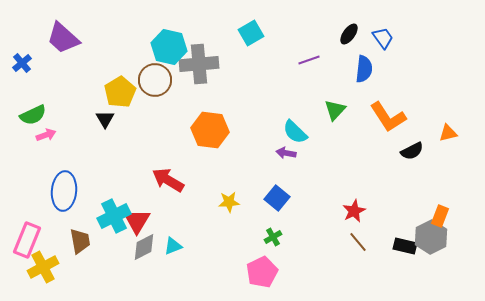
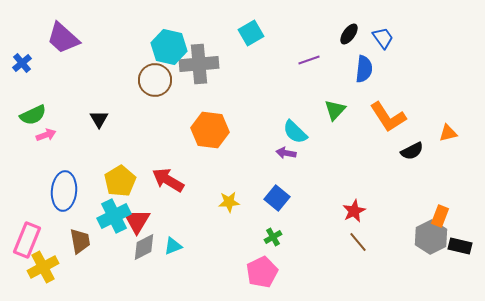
yellow pentagon: moved 89 px down
black triangle: moved 6 px left
black rectangle: moved 55 px right
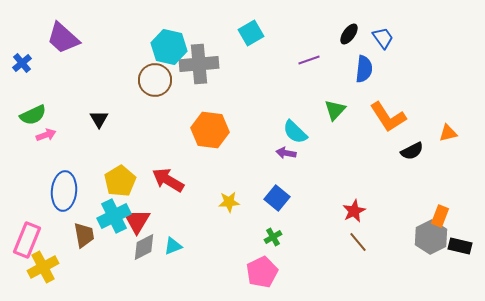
brown trapezoid: moved 4 px right, 6 px up
